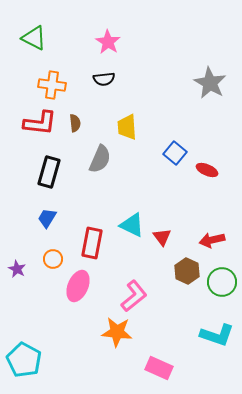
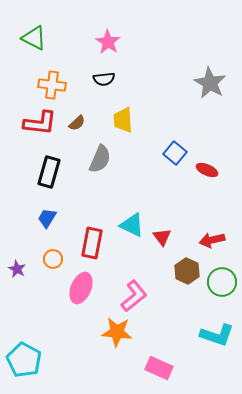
brown semicircle: moved 2 px right; rotated 54 degrees clockwise
yellow trapezoid: moved 4 px left, 7 px up
pink ellipse: moved 3 px right, 2 px down
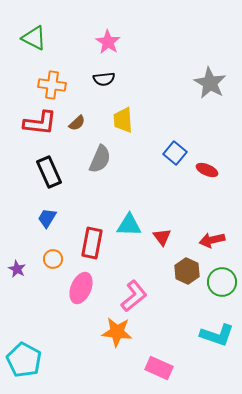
black rectangle: rotated 40 degrees counterclockwise
cyan triangle: moved 3 px left; rotated 24 degrees counterclockwise
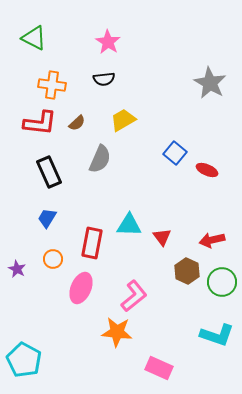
yellow trapezoid: rotated 64 degrees clockwise
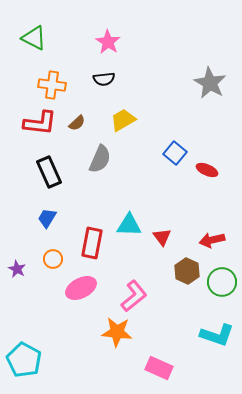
pink ellipse: rotated 40 degrees clockwise
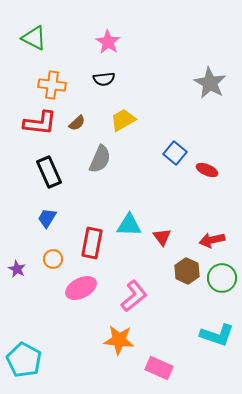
green circle: moved 4 px up
orange star: moved 2 px right, 8 px down
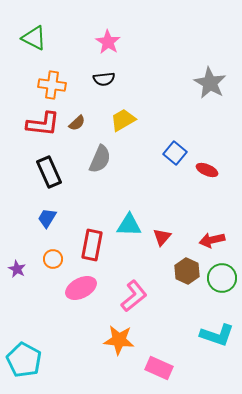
red L-shape: moved 3 px right, 1 px down
red triangle: rotated 18 degrees clockwise
red rectangle: moved 2 px down
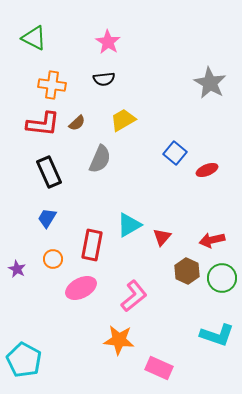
red ellipse: rotated 45 degrees counterclockwise
cyan triangle: rotated 32 degrees counterclockwise
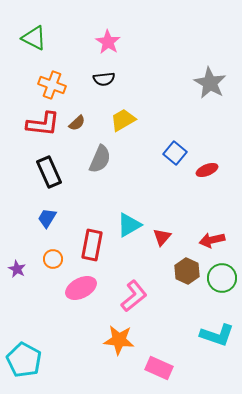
orange cross: rotated 12 degrees clockwise
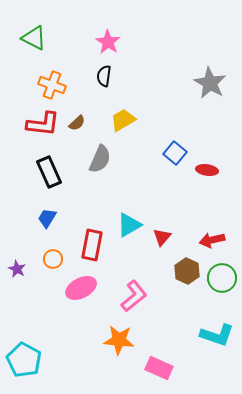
black semicircle: moved 3 px up; rotated 105 degrees clockwise
red ellipse: rotated 30 degrees clockwise
